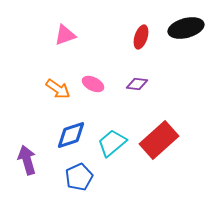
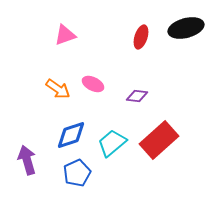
purple diamond: moved 12 px down
blue pentagon: moved 2 px left, 4 px up
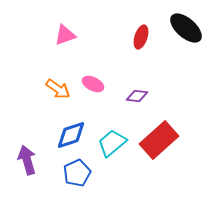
black ellipse: rotated 56 degrees clockwise
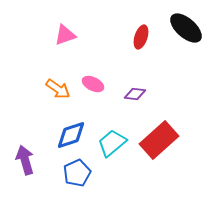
purple diamond: moved 2 px left, 2 px up
purple arrow: moved 2 px left
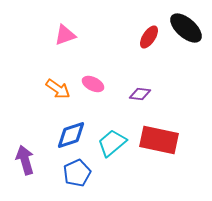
red ellipse: moved 8 px right; rotated 15 degrees clockwise
purple diamond: moved 5 px right
red rectangle: rotated 54 degrees clockwise
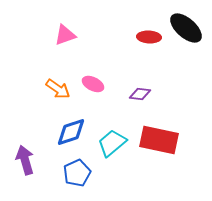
red ellipse: rotated 60 degrees clockwise
blue diamond: moved 3 px up
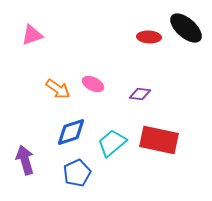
pink triangle: moved 33 px left
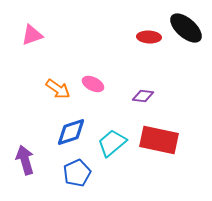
purple diamond: moved 3 px right, 2 px down
